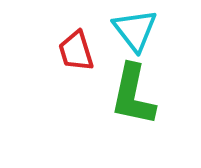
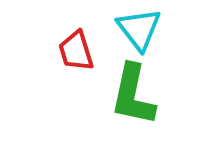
cyan triangle: moved 4 px right, 1 px up
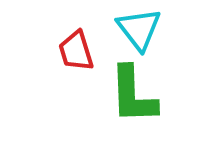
green L-shape: rotated 14 degrees counterclockwise
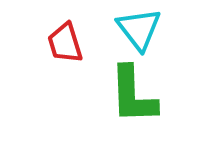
red trapezoid: moved 11 px left, 8 px up
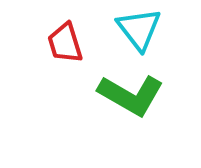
green L-shape: moved 2 px left; rotated 58 degrees counterclockwise
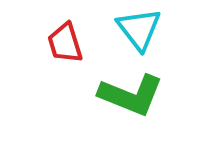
green L-shape: rotated 8 degrees counterclockwise
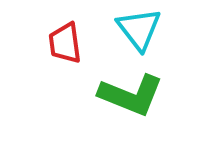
red trapezoid: rotated 9 degrees clockwise
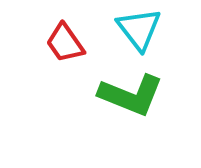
red trapezoid: rotated 27 degrees counterclockwise
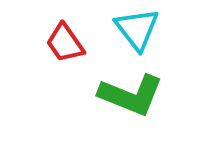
cyan triangle: moved 2 px left
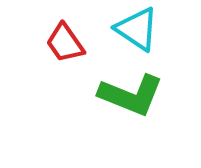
cyan triangle: rotated 18 degrees counterclockwise
